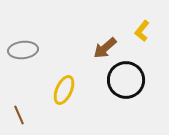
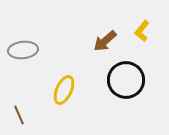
brown arrow: moved 7 px up
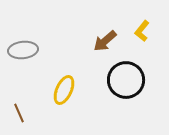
brown line: moved 2 px up
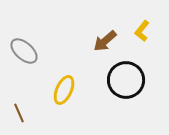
gray ellipse: moved 1 px right, 1 px down; rotated 48 degrees clockwise
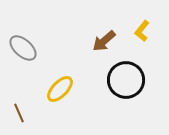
brown arrow: moved 1 px left
gray ellipse: moved 1 px left, 3 px up
yellow ellipse: moved 4 px left, 1 px up; rotated 20 degrees clockwise
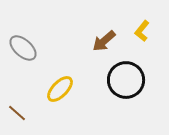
brown line: moved 2 px left; rotated 24 degrees counterclockwise
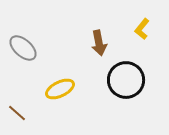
yellow L-shape: moved 2 px up
brown arrow: moved 5 px left, 2 px down; rotated 60 degrees counterclockwise
yellow ellipse: rotated 20 degrees clockwise
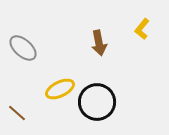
black circle: moved 29 px left, 22 px down
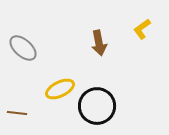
yellow L-shape: rotated 15 degrees clockwise
black circle: moved 4 px down
brown line: rotated 36 degrees counterclockwise
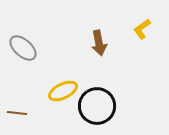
yellow ellipse: moved 3 px right, 2 px down
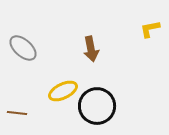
yellow L-shape: moved 8 px right; rotated 25 degrees clockwise
brown arrow: moved 8 px left, 6 px down
